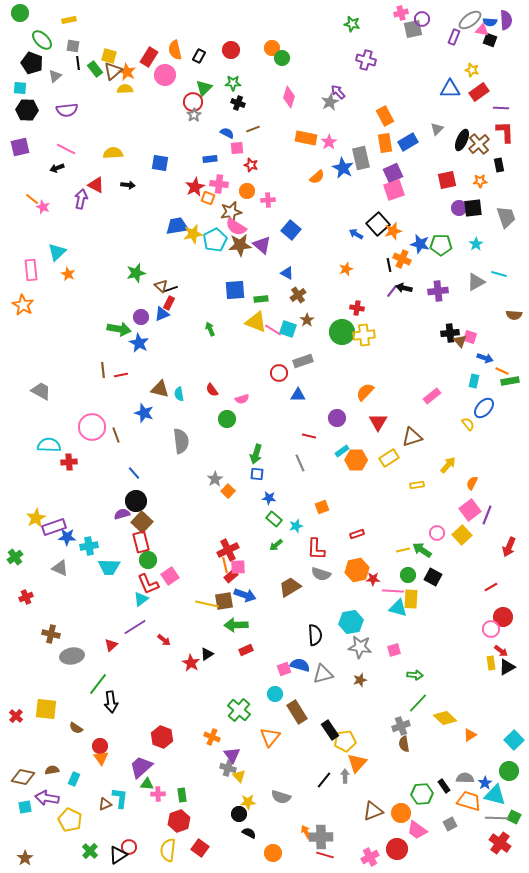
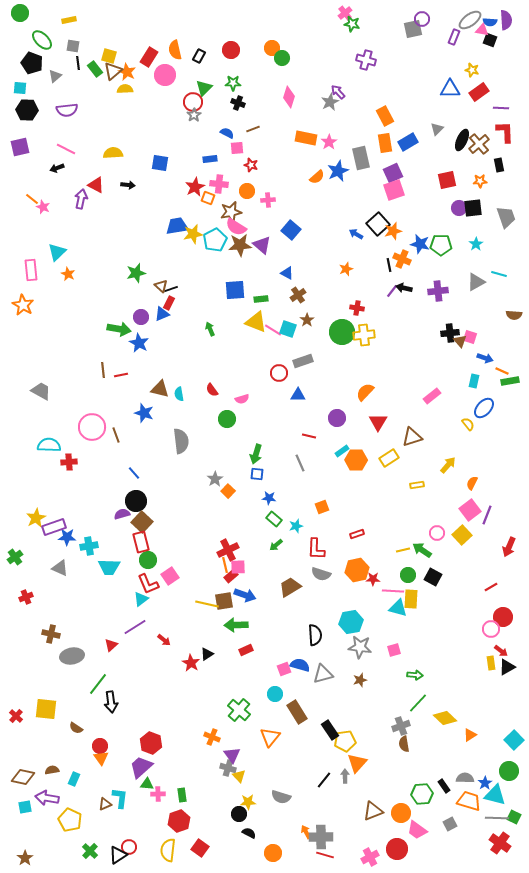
pink cross at (401, 13): moved 56 px left; rotated 24 degrees counterclockwise
blue star at (343, 168): moved 5 px left, 3 px down; rotated 20 degrees clockwise
red hexagon at (162, 737): moved 11 px left, 6 px down
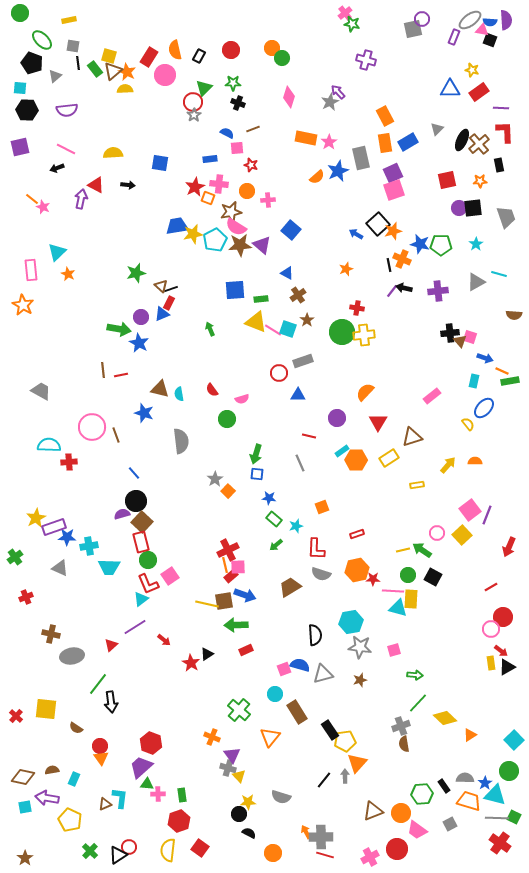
orange semicircle at (472, 483): moved 3 px right, 22 px up; rotated 64 degrees clockwise
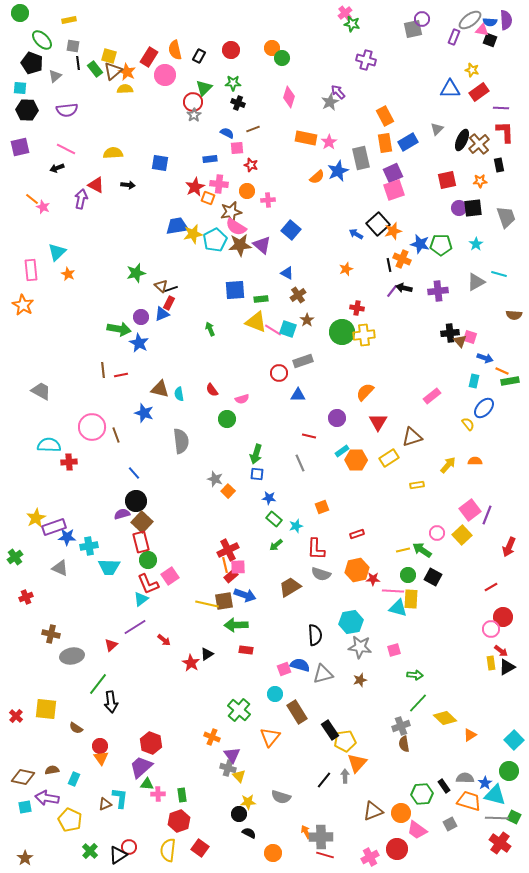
gray star at (215, 479): rotated 21 degrees counterclockwise
red rectangle at (246, 650): rotated 32 degrees clockwise
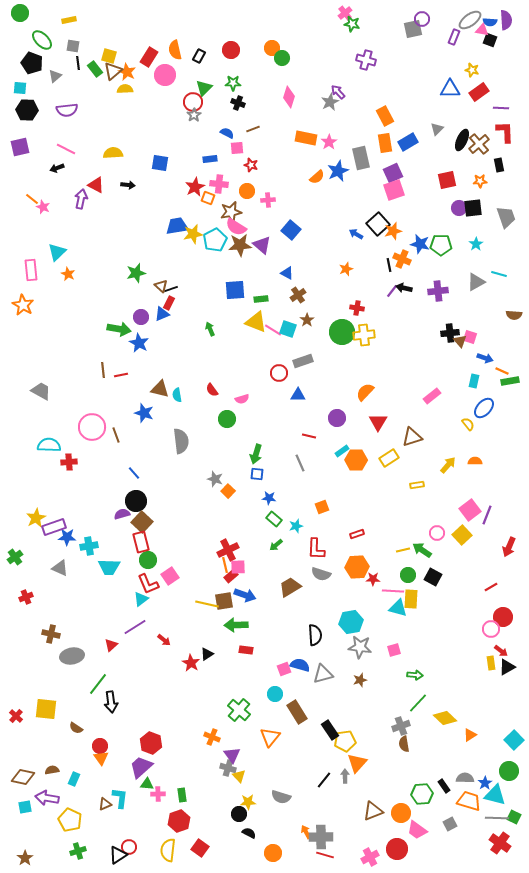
cyan semicircle at (179, 394): moved 2 px left, 1 px down
orange hexagon at (357, 570): moved 3 px up; rotated 10 degrees clockwise
green cross at (90, 851): moved 12 px left; rotated 28 degrees clockwise
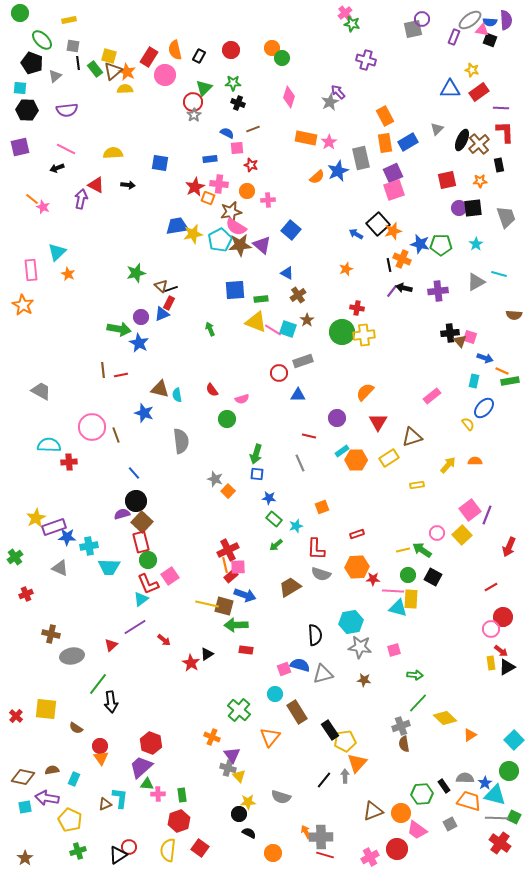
cyan pentagon at (215, 240): moved 5 px right
red cross at (26, 597): moved 3 px up
brown square at (224, 601): moved 5 px down; rotated 24 degrees clockwise
brown star at (360, 680): moved 4 px right; rotated 24 degrees clockwise
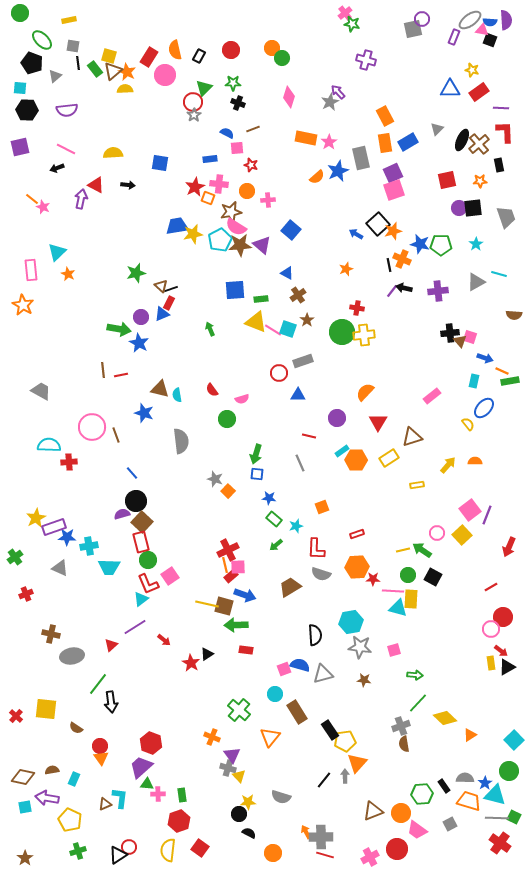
blue line at (134, 473): moved 2 px left
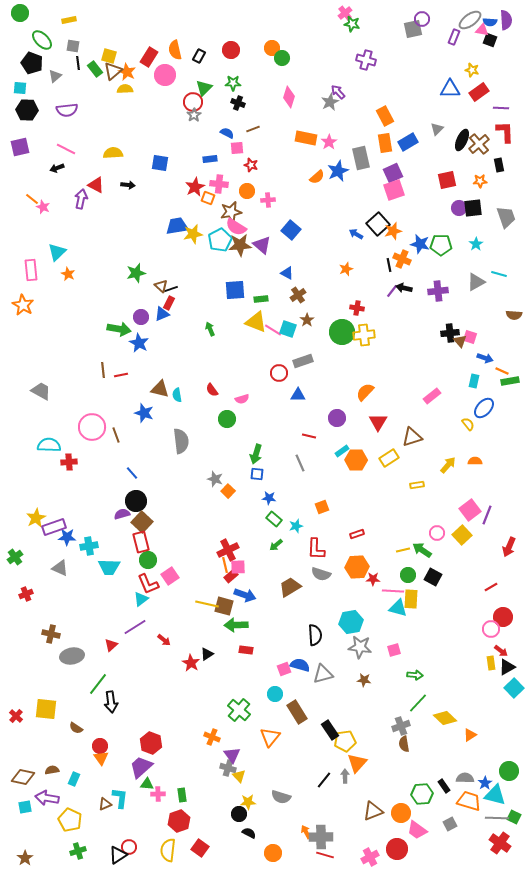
cyan square at (514, 740): moved 52 px up
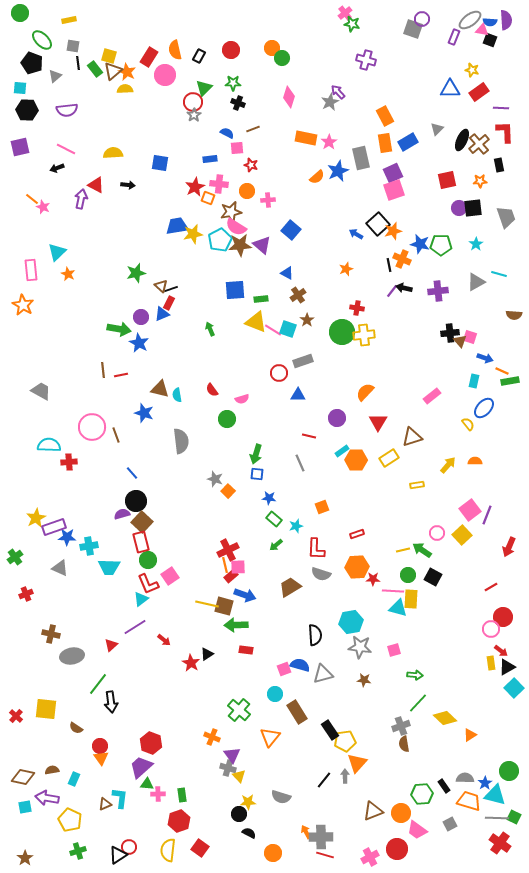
gray square at (413, 29): rotated 30 degrees clockwise
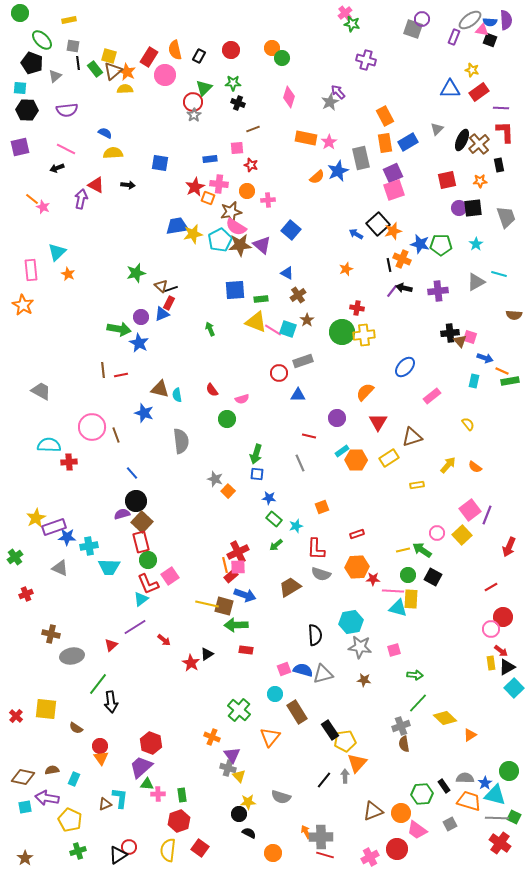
blue semicircle at (227, 133): moved 122 px left
blue ellipse at (484, 408): moved 79 px left, 41 px up
orange semicircle at (475, 461): moved 6 px down; rotated 144 degrees counterclockwise
red cross at (228, 550): moved 10 px right, 2 px down
blue semicircle at (300, 665): moved 3 px right, 5 px down
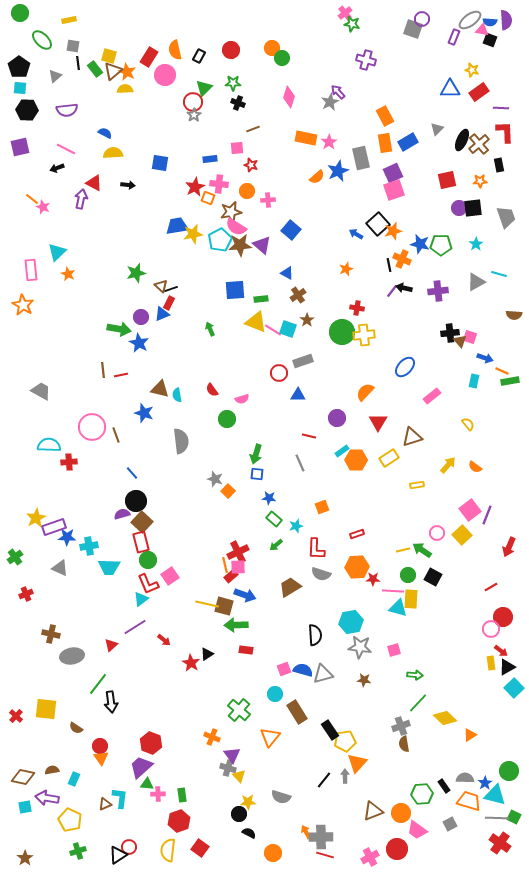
black pentagon at (32, 63): moved 13 px left, 4 px down; rotated 15 degrees clockwise
red triangle at (96, 185): moved 2 px left, 2 px up
